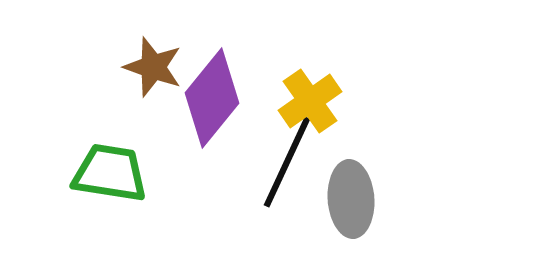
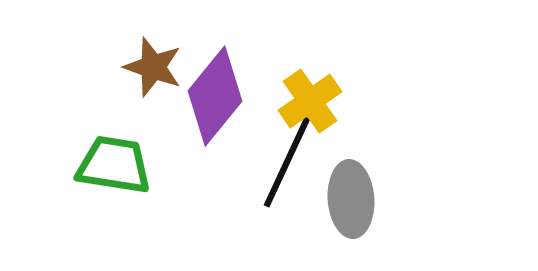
purple diamond: moved 3 px right, 2 px up
green trapezoid: moved 4 px right, 8 px up
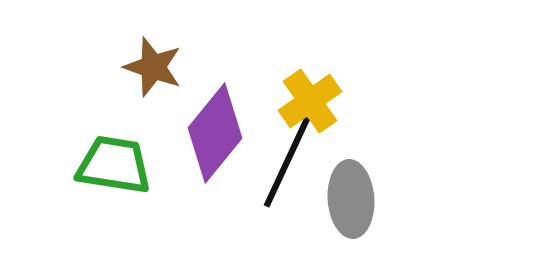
purple diamond: moved 37 px down
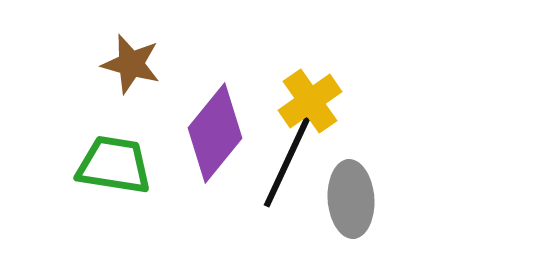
brown star: moved 22 px left, 3 px up; rotated 4 degrees counterclockwise
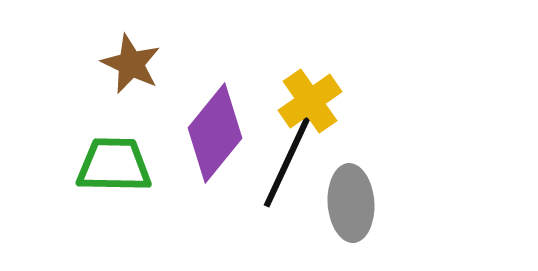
brown star: rotated 10 degrees clockwise
green trapezoid: rotated 8 degrees counterclockwise
gray ellipse: moved 4 px down
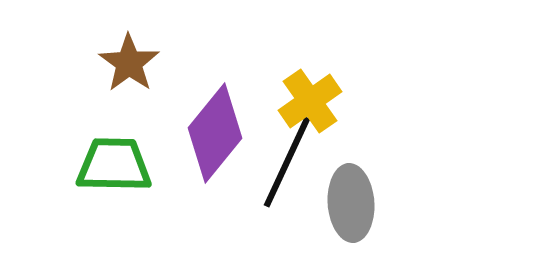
brown star: moved 2 px left, 1 px up; rotated 10 degrees clockwise
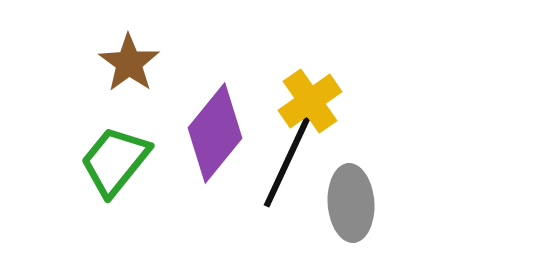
green trapezoid: moved 1 px right, 4 px up; rotated 52 degrees counterclockwise
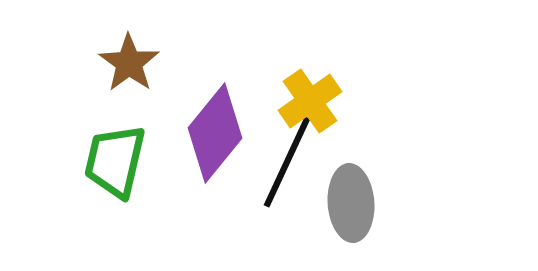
green trapezoid: rotated 26 degrees counterclockwise
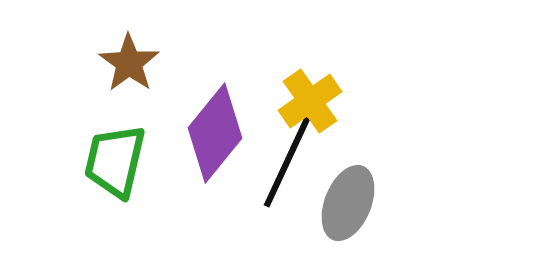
gray ellipse: moved 3 px left; rotated 26 degrees clockwise
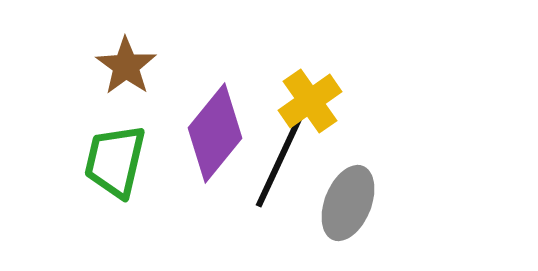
brown star: moved 3 px left, 3 px down
black line: moved 8 px left
